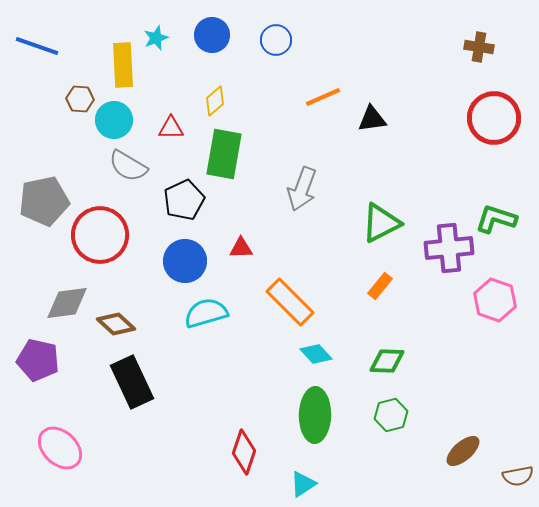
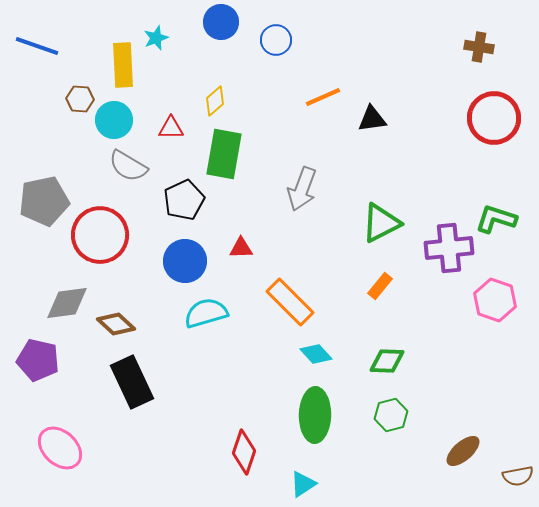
blue circle at (212, 35): moved 9 px right, 13 px up
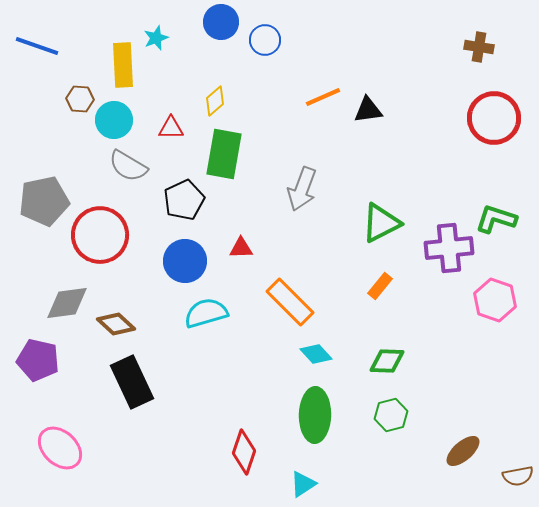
blue circle at (276, 40): moved 11 px left
black triangle at (372, 119): moved 4 px left, 9 px up
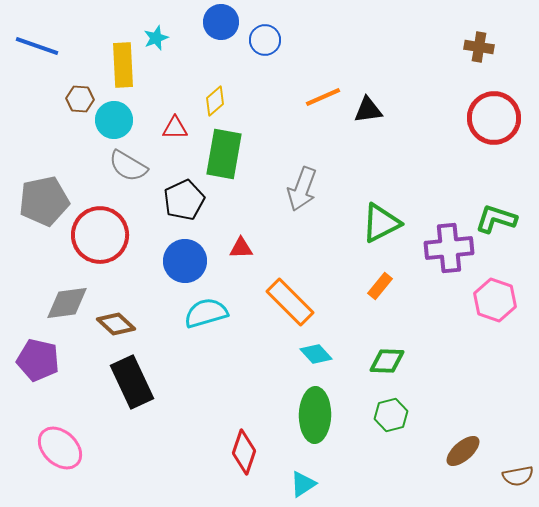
red triangle at (171, 128): moved 4 px right
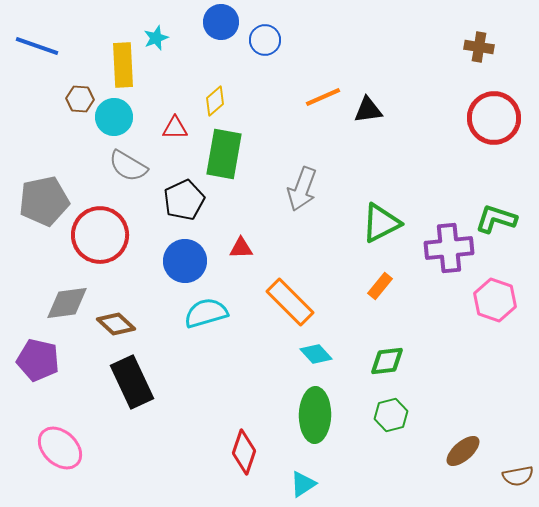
cyan circle at (114, 120): moved 3 px up
green diamond at (387, 361): rotated 9 degrees counterclockwise
